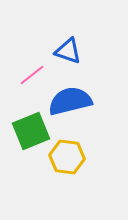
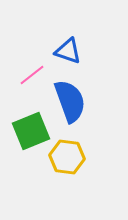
blue semicircle: rotated 84 degrees clockwise
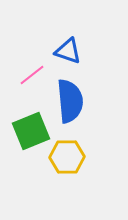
blue semicircle: rotated 15 degrees clockwise
yellow hexagon: rotated 8 degrees counterclockwise
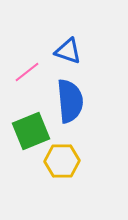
pink line: moved 5 px left, 3 px up
yellow hexagon: moved 5 px left, 4 px down
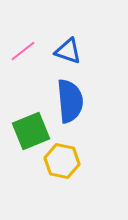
pink line: moved 4 px left, 21 px up
yellow hexagon: rotated 12 degrees clockwise
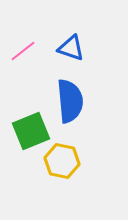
blue triangle: moved 3 px right, 3 px up
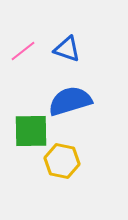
blue triangle: moved 4 px left, 1 px down
blue semicircle: rotated 102 degrees counterclockwise
green square: rotated 21 degrees clockwise
